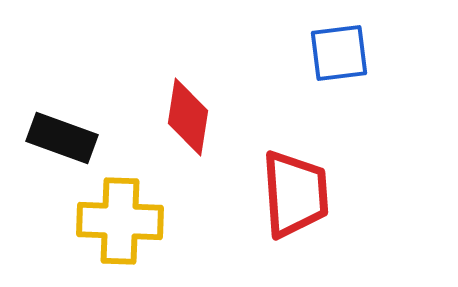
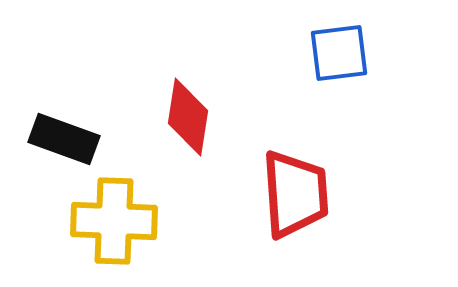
black rectangle: moved 2 px right, 1 px down
yellow cross: moved 6 px left
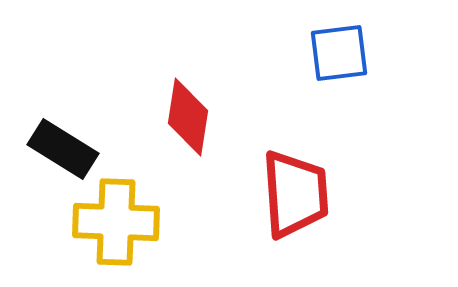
black rectangle: moved 1 px left, 10 px down; rotated 12 degrees clockwise
yellow cross: moved 2 px right, 1 px down
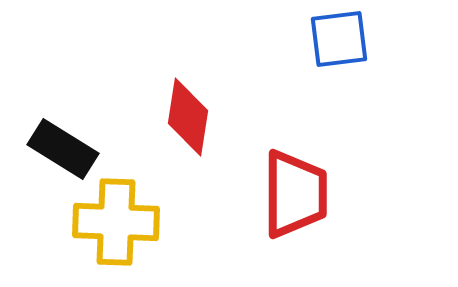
blue square: moved 14 px up
red trapezoid: rotated 4 degrees clockwise
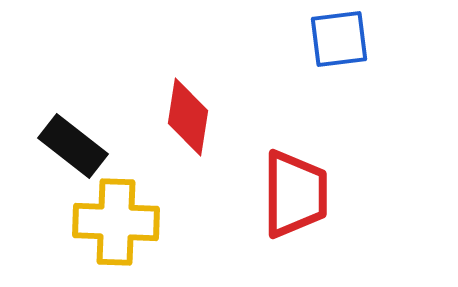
black rectangle: moved 10 px right, 3 px up; rotated 6 degrees clockwise
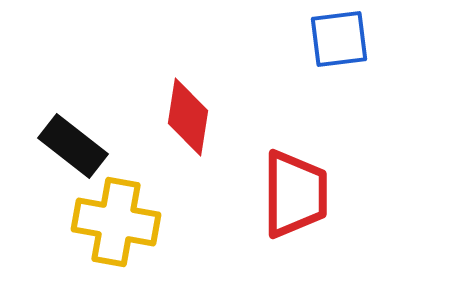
yellow cross: rotated 8 degrees clockwise
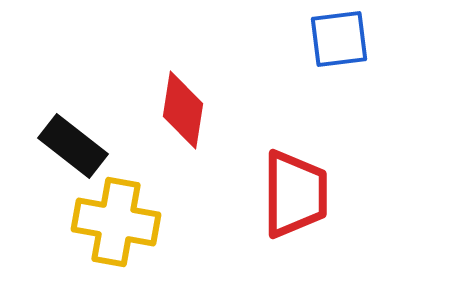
red diamond: moved 5 px left, 7 px up
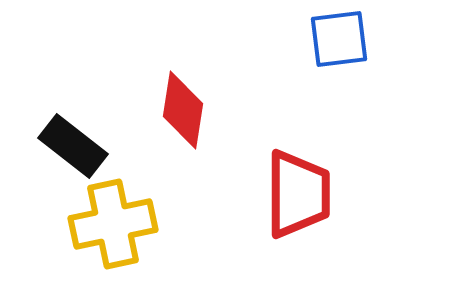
red trapezoid: moved 3 px right
yellow cross: moved 3 px left, 2 px down; rotated 22 degrees counterclockwise
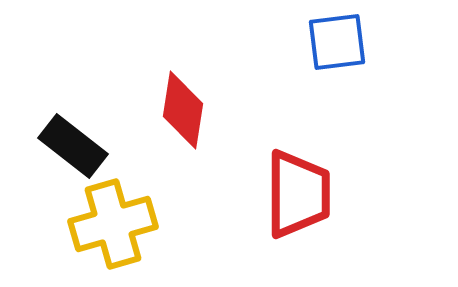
blue square: moved 2 px left, 3 px down
yellow cross: rotated 4 degrees counterclockwise
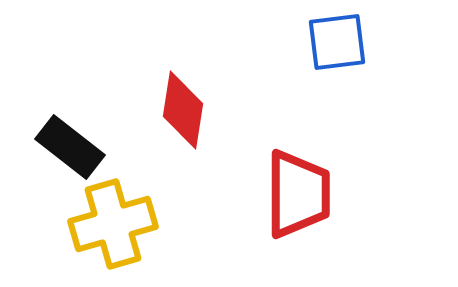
black rectangle: moved 3 px left, 1 px down
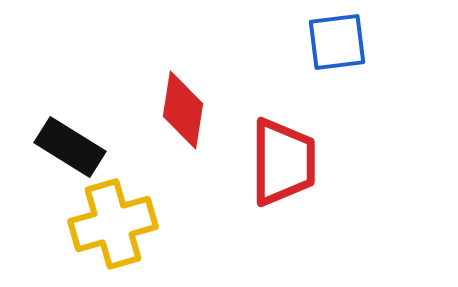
black rectangle: rotated 6 degrees counterclockwise
red trapezoid: moved 15 px left, 32 px up
